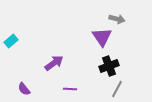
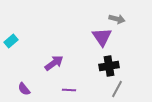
black cross: rotated 12 degrees clockwise
purple line: moved 1 px left, 1 px down
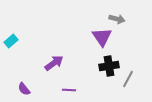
gray line: moved 11 px right, 10 px up
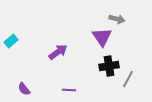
purple arrow: moved 4 px right, 11 px up
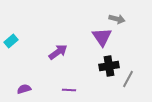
purple semicircle: rotated 112 degrees clockwise
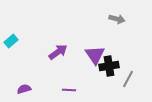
purple triangle: moved 7 px left, 18 px down
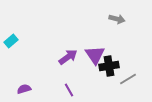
purple arrow: moved 10 px right, 5 px down
gray line: rotated 30 degrees clockwise
purple line: rotated 56 degrees clockwise
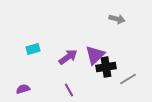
cyan rectangle: moved 22 px right, 8 px down; rotated 24 degrees clockwise
purple triangle: rotated 20 degrees clockwise
black cross: moved 3 px left, 1 px down
purple semicircle: moved 1 px left
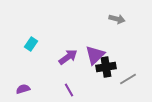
cyan rectangle: moved 2 px left, 5 px up; rotated 40 degrees counterclockwise
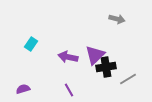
purple arrow: rotated 132 degrees counterclockwise
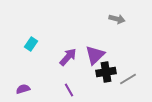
purple arrow: rotated 120 degrees clockwise
black cross: moved 5 px down
